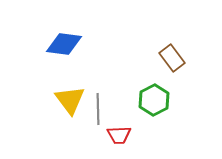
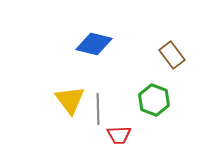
blue diamond: moved 30 px right; rotated 6 degrees clockwise
brown rectangle: moved 3 px up
green hexagon: rotated 12 degrees counterclockwise
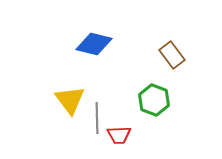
gray line: moved 1 px left, 9 px down
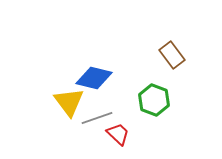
blue diamond: moved 34 px down
yellow triangle: moved 1 px left, 2 px down
gray line: rotated 72 degrees clockwise
red trapezoid: moved 1 px left, 1 px up; rotated 135 degrees counterclockwise
